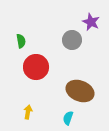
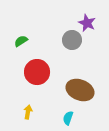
purple star: moved 4 px left, 1 px down
green semicircle: rotated 112 degrees counterclockwise
red circle: moved 1 px right, 5 px down
brown ellipse: moved 1 px up
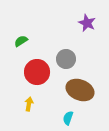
gray circle: moved 6 px left, 19 px down
yellow arrow: moved 1 px right, 8 px up
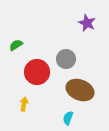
green semicircle: moved 5 px left, 4 px down
yellow arrow: moved 5 px left
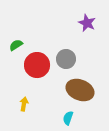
red circle: moved 7 px up
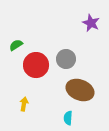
purple star: moved 4 px right
red circle: moved 1 px left
cyan semicircle: rotated 16 degrees counterclockwise
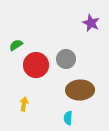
brown ellipse: rotated 24 degrees counterclockwise
